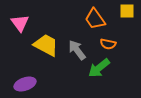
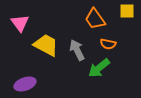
gray arrow: rotated 10 degrees clockwise
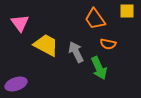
gray arrow: moved 1 px left, 2 px down
green arrow: rotated 75 degrees counterclockwise
purple ellipse: moved 9 px left
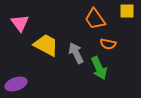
gray arrow: moved 1 px down
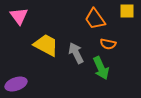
pink triangle: moved 1 px left, 7 px up
green arrow: moved 2 px right
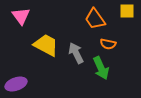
pink triangle: moved 2 px right
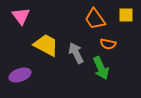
yellow square: moved 1 px left, 4 px down
purple ellipse: moved 4 px right, 9 px up
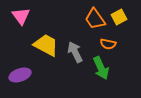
yellow square: moved 7 px left, 2 px down; rotated 28 degrees counterclockwise
gray arrow: moved 1 px left, 1 px up
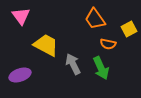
yellow square: moved 10 px right, 12 px down
gray arrow: moved 2 px left, 12 px down
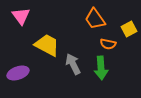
yellow trapezoid: moved 1 px right
green arrow: rotated 20 degrees clockwise
purple ellipse: moved 2 px left, 2 px up
